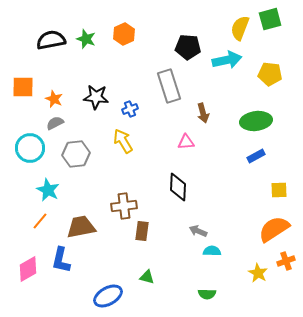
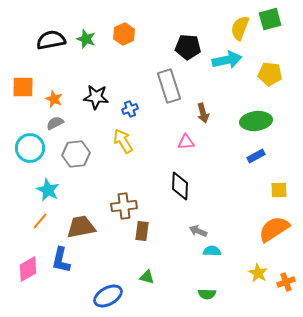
black diamond: moved 2 px right, 1 px up
orange cross: moved 21 px down
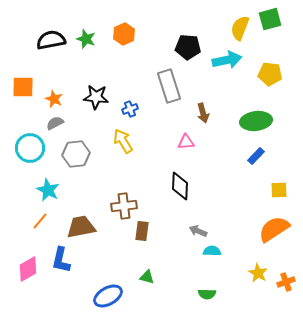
blue rectangle: rotated 18 degrees counterclockwise
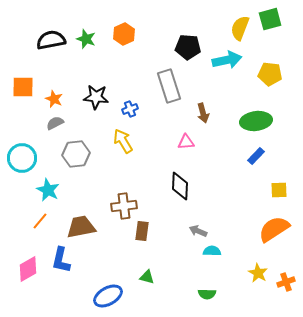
cyan circle: moved 8 px left, 10 px down
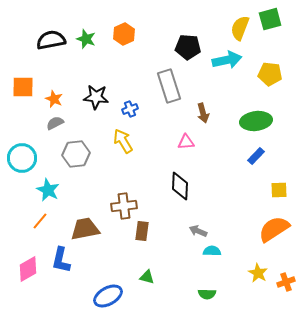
brown trapezoid: moved 4 px right, 2 px down
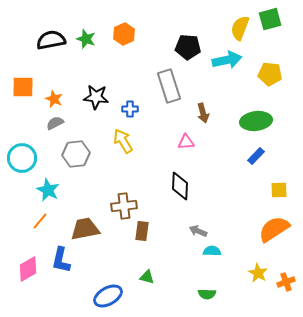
blue cross: rotated 21 degrees clockwise
